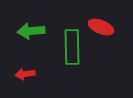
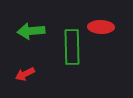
red ellipse: rotated 20 degrees counterclockwise
red arrow: rotated 18 degrees counterclockwise
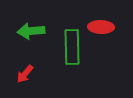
red arrow: rotated 24 degrees counterclockwise
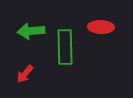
green rectangle: moved 7 px left
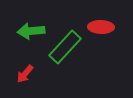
green rectangle: rotated 44 degrees clockwise
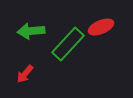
red ellipse: rotated 25 degrees counterclockwise
green rectangle: moved 3 px right, 3 px up
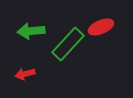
red arrow: rotated 36 degrees clockwise
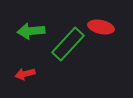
red ellipse: rotated 35 degrees clockwise
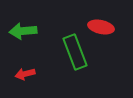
green arrow: moved 8 px left
green rectangle: moved 7 px right, 8 px down; rotated 64 degrees counterclockwise
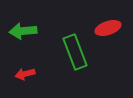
red ellipse: moved 7 px right, 1 px down; rotated 30 degrees counterclockwise
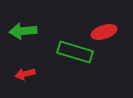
red ellipse: moved 4 px left, 4 px down
green rectangle: rotated 52 degrees counterclockwise
